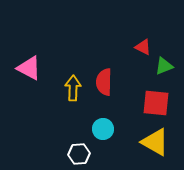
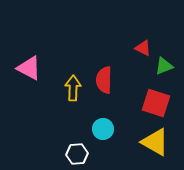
red triangle: moved 1 px down
red semicircle: moved 2 px up
red square: rotated 12 degrees clockwise
white hexagon: moved 2 px left
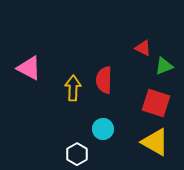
white hexagon: rotated 25 degrees counterclockwise
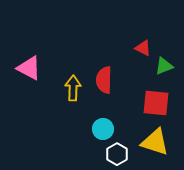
red square: rotated 12 degrees counterclockwise
yellow triangle: rotated 12 degrees counterclockwise
white hexagon: moved 40 px right
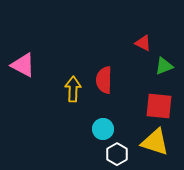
red triangle: moved 5 px up
pink triangle: moved 6 px left, 3 px up
yellow arrow: moved 1 px down
red square: moved 3 px right, 3 px down
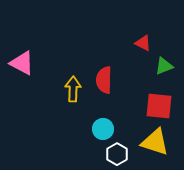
pink triangle: moved 1 px left, 2 px up
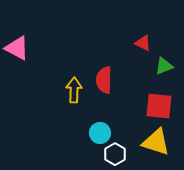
pink triangle: moved 5 px left, 15 px up
yellow arrow: moved 1 px right, 1 px down
cyan circle: moved 3 px left, 4 px down
yellow triangle: moved 1 px right
white hexagon: moved 2 px left
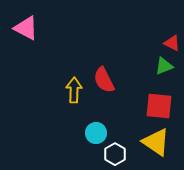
red triangle: moved 29 px right
pink triangle: moved 9 px right, 20 px up
red semicircle: rotated 28 degrees counterclockwise
cyan circle: moved 4 px left
yellow triangle: rotated 16 degrees clockwise
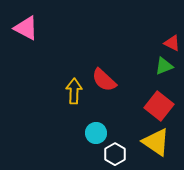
red semicircle: rotated 20 degrees counterclockwise
yellow arrow: moved 1 px down
red square: rotated 32 degrees clockwise
